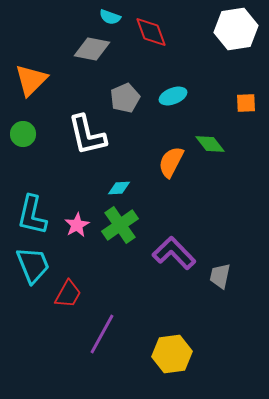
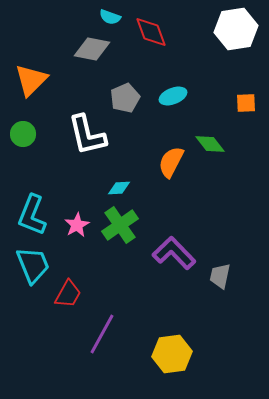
cyan L-shape: rotated 9 degrees clockwise
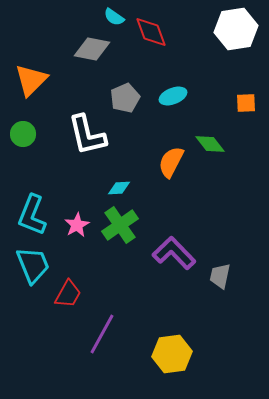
cyan semicircle: moved 4 px right; rotated 15 degrees clockwise
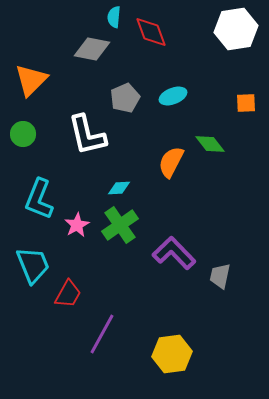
cyan semicircle: rotated 60 degrees clockwise
cyan L-shape: moved 7 px right, 16 px up
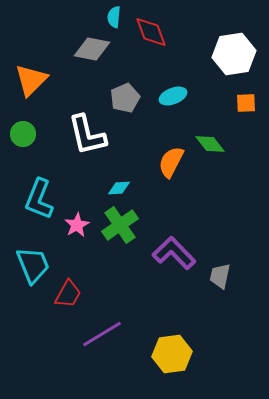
white hexagon: moved 2 px left, 25 px down
purple line: rotated 30 degrees clockwise
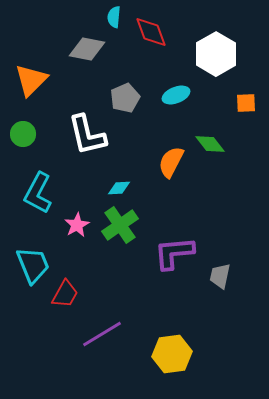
gray diamond: moved 5 px left
white hexagon: moved 18 px left; rotated 21 degrees counterclockwise
cyan ellipse: moved 3 px right, 1 px up
cyan L-shape: moved 1 px left, 6 px up; rotated 6 degrees clockwise
purple L-shape: rotated 51 degrees counterclockwise
red trapezoid: moved 3 px left
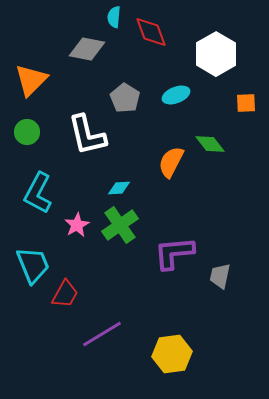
gray pentagon: rotated 16 degrees counterclockwise
green circle: moved 4 px right, 2 px up
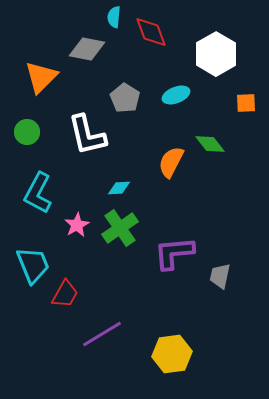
orange triangle: moved 10 px right, 3 px up
green cross: moved 3 px down
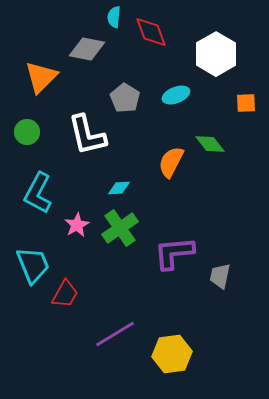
purple line: moved 13 px right
